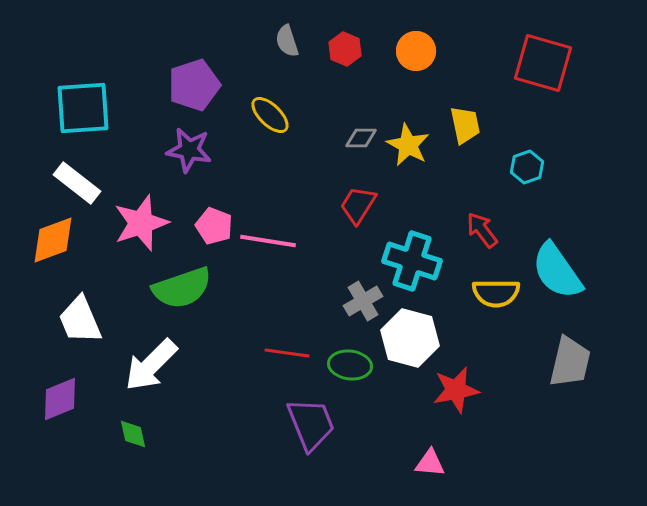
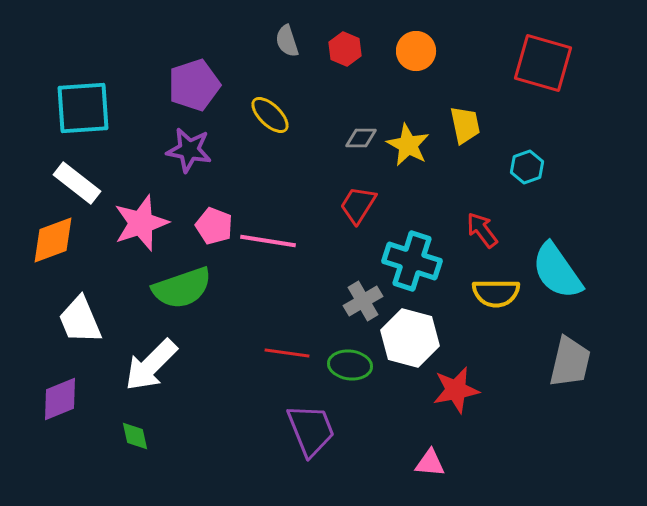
purple trapezoid: moved 6 px down
green diamond: moved 2 px right, 2 px down
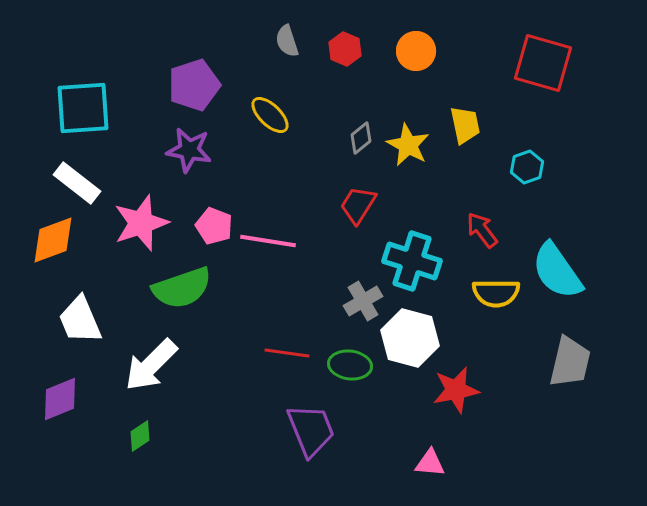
gray diamond: rotated 40 degrees counterclockwise
green diamond: moved 5 px right; rotated 68 degrees clockwise
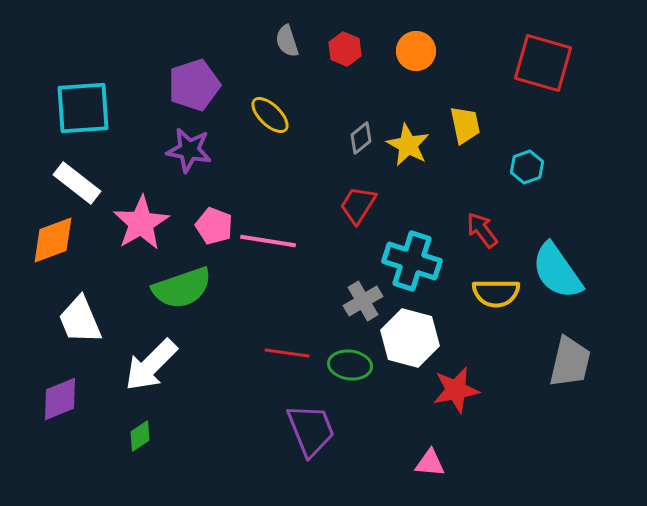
pink star: rotated 12 degrees counterclockwise
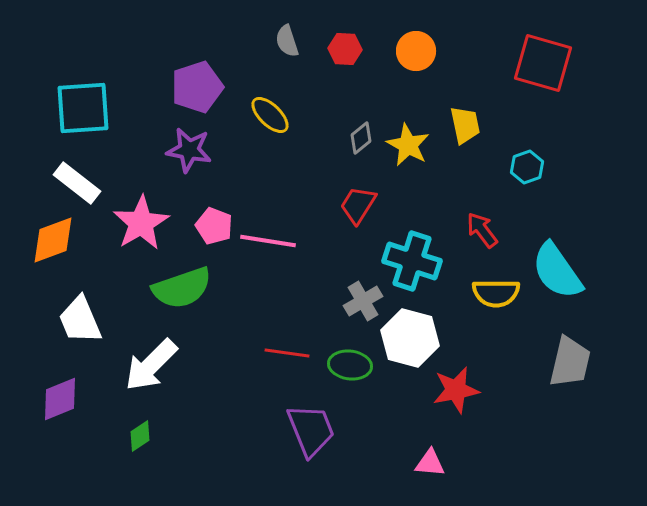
red hexagon: rotated 20 degrees counterclockwise
purple pentagon: moved 3 px right, 2 px down
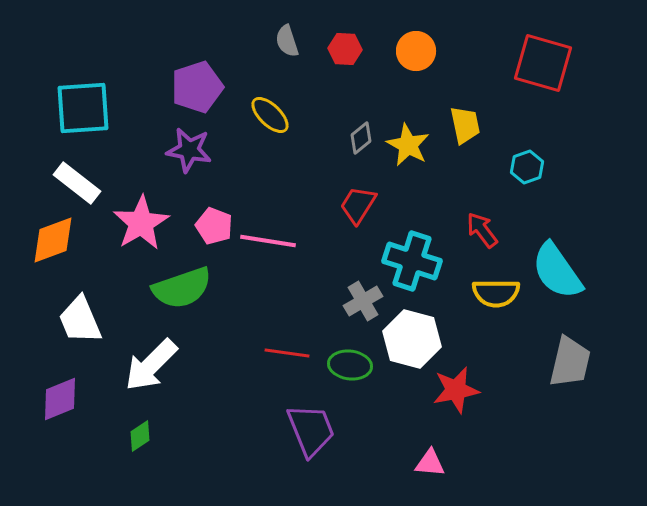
white hexagon: moved 2 px right, 1 px down
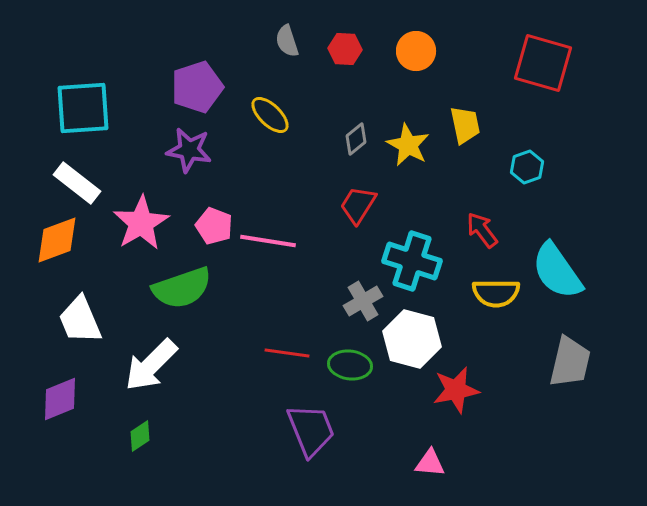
gray diamond: moved 5 px left, 1 px down
orange diamond: moved 4 px right
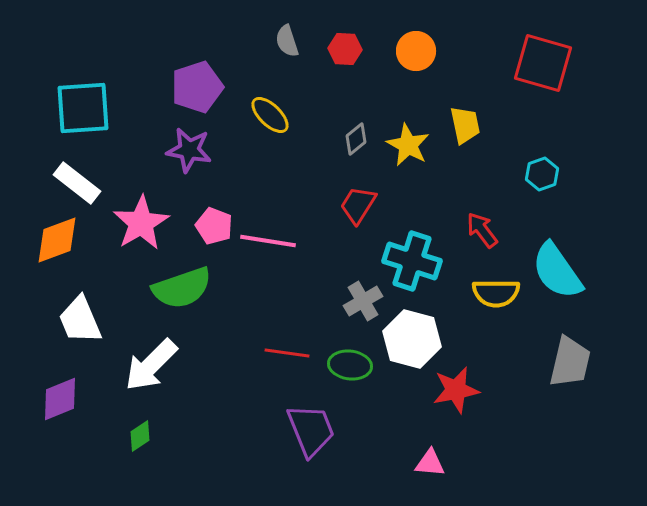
cyan hexagon: moved 15 px right, 7 px down
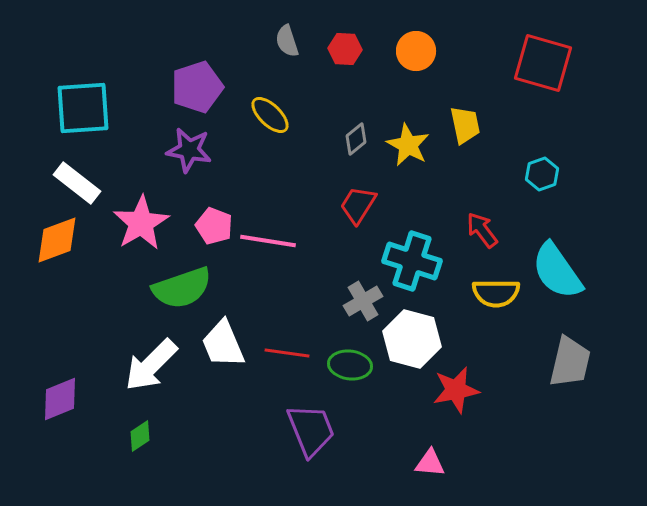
white trapezoid: moved 143 px right, 24 px down
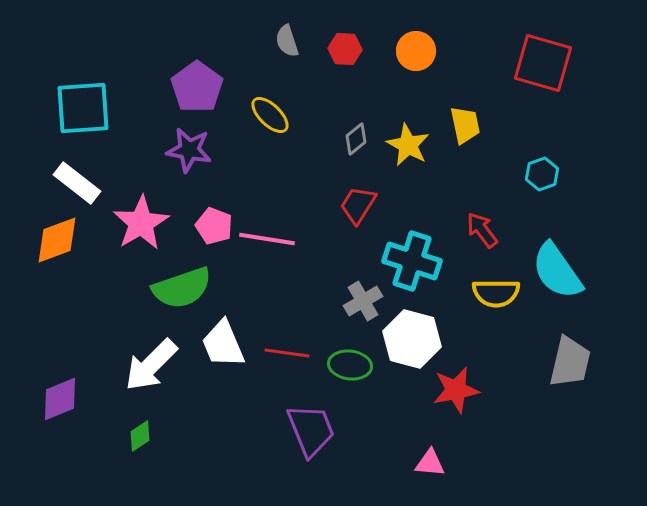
purple pentagon: rotated 18 degrees counterclockwise
pink line: moved 1 px left, 2 px up
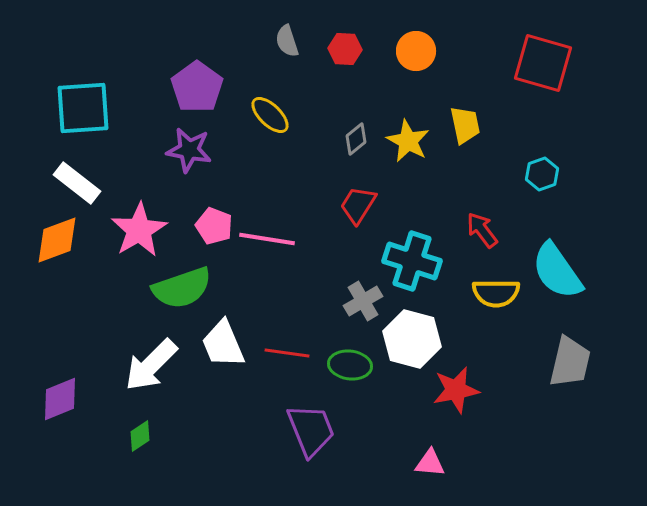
yellow star: moved 4 px up
pink star: moved 2 px left, 7 px down
